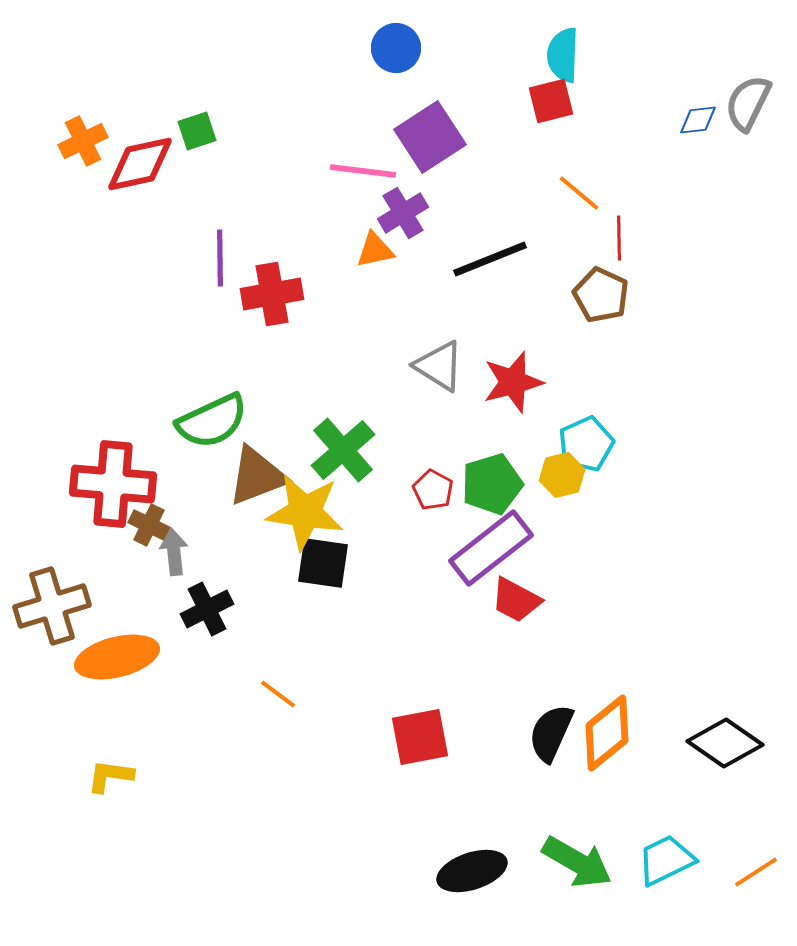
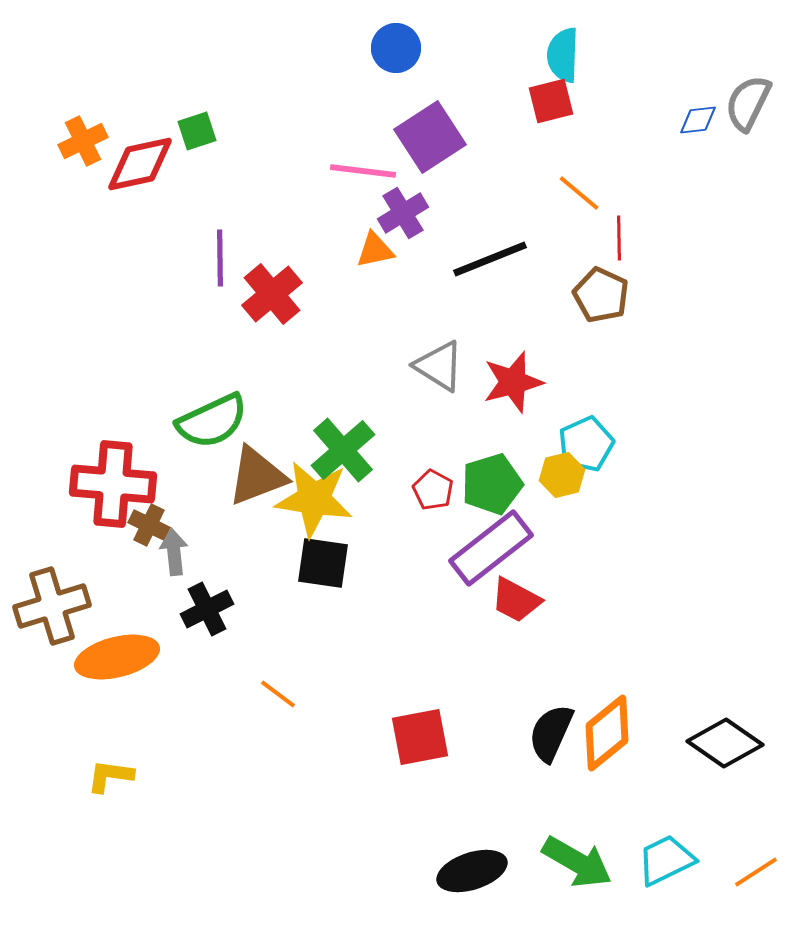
red cross at (272, 294): rotated 30 degrees counterclockwise
yellow star at (305, 512): moved 9 px right, 13 px up
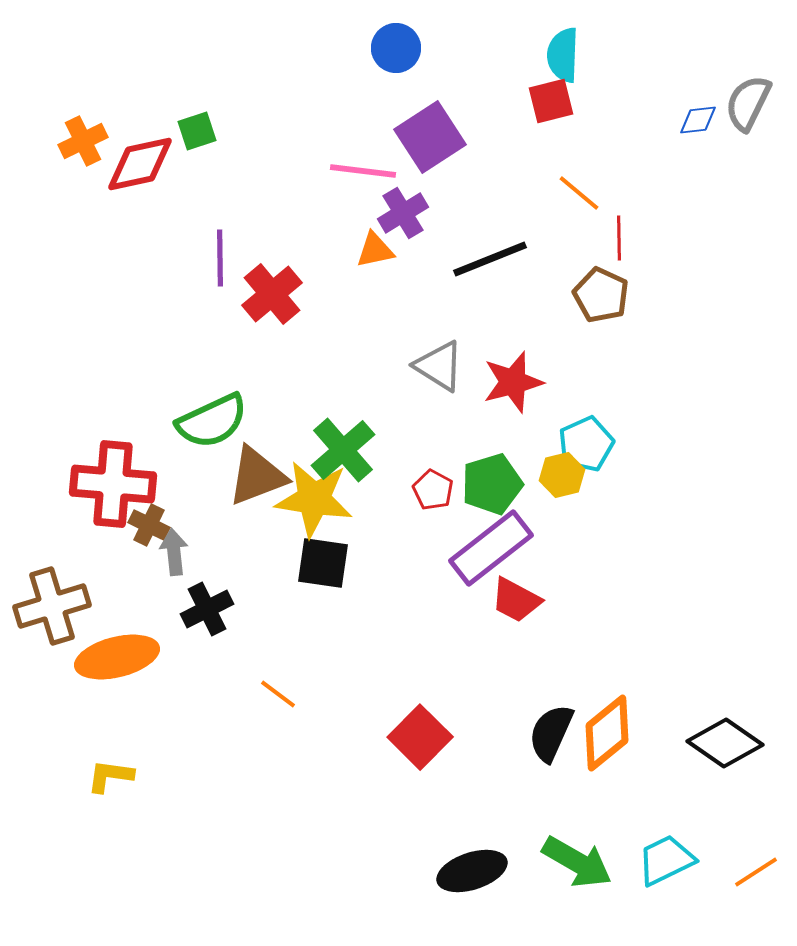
red square at (420, 737): rotated 34 degrees counterclockwise
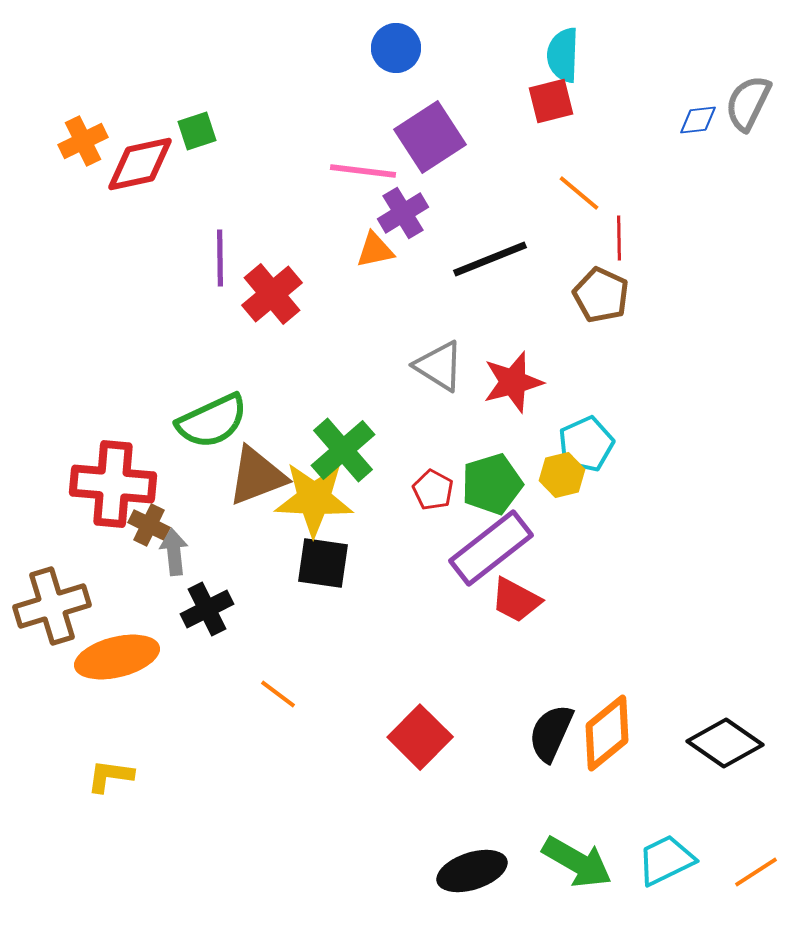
yellow star at (314, 499): rotated 6 degrees counterclockwise
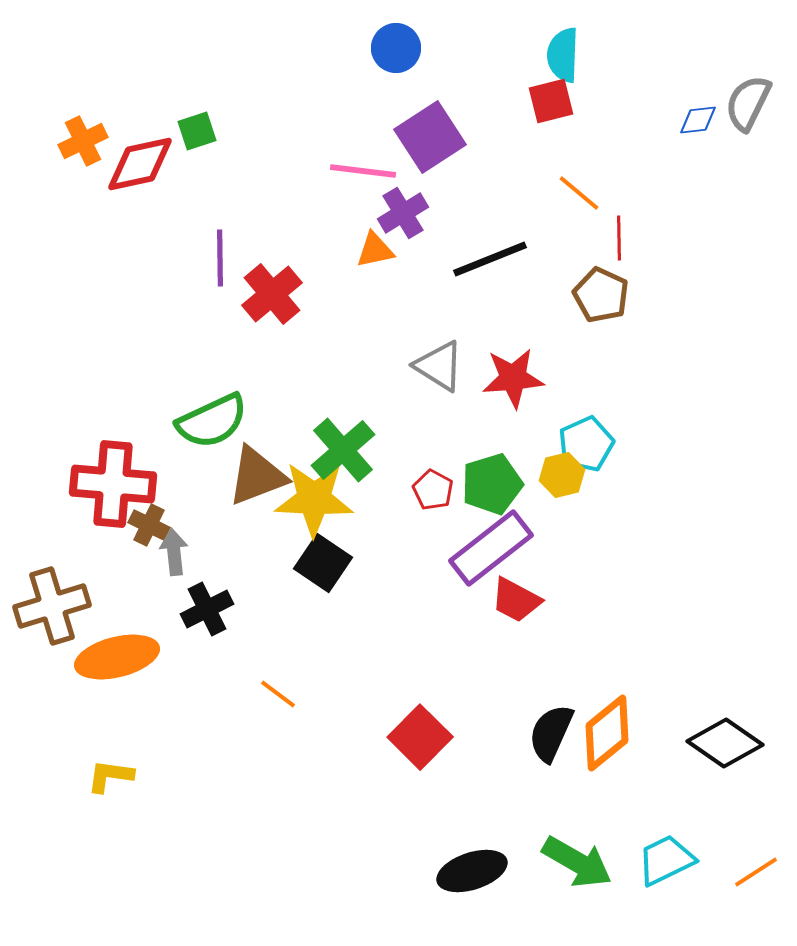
red star at (513, 382): moved 4 px up; rotated 10 degrees clockwise
black square at (323, 563): rotated 26 degrees clockwise
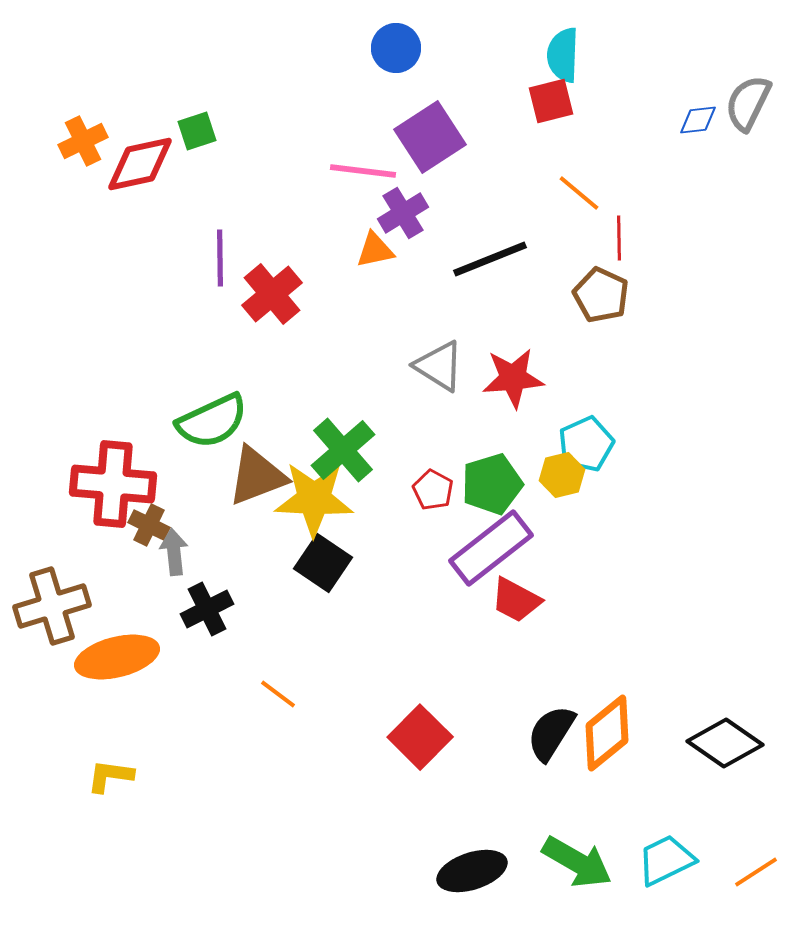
black semicircle at (551, 733): rotated 8 degrees clockwise
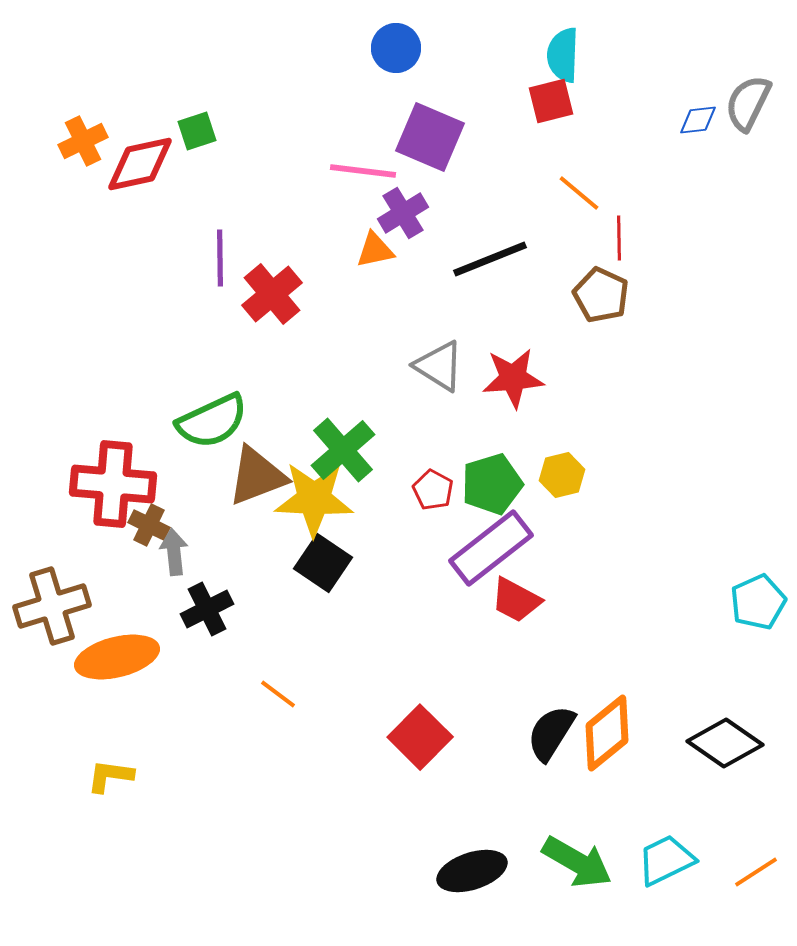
purple square at (430, 137): rotated 34 degrees counterclockwise
cyan pentagon at (586, 444): moved 172 px right, 158 px down
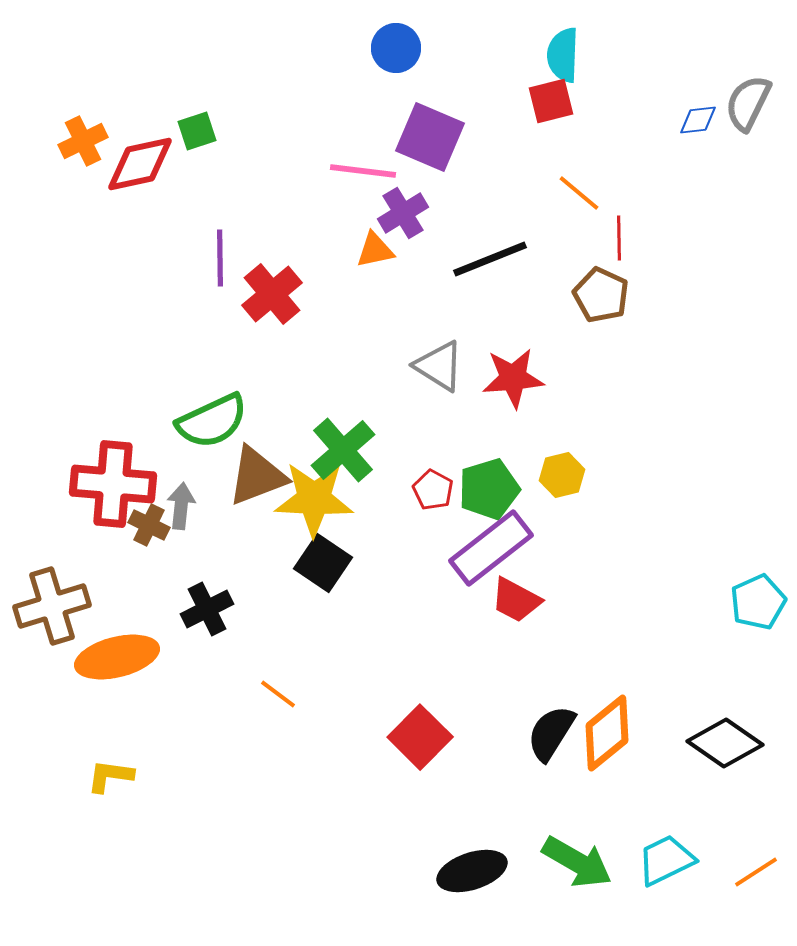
green pentagon at (492, 484): moved 3 px left, 5 px down
gray arrow at (174, 552): moved 7 px right, 46 px up; rotated 12 degrees clockwise
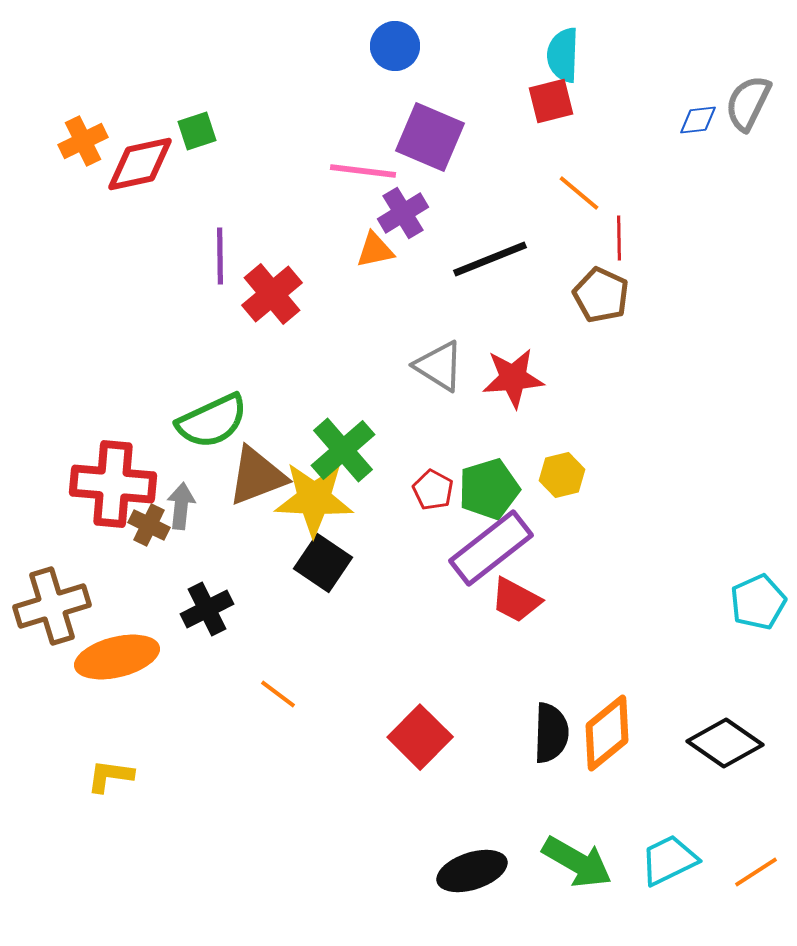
blue circle at (396, 48): moved 1 px left, 2 px up
purple line at (220, 258): moved 2 px up
black semicircle at (551, 733): rotated 150 degrees clockwise
cyan trapezoid at (666, 860): moved 3 px right
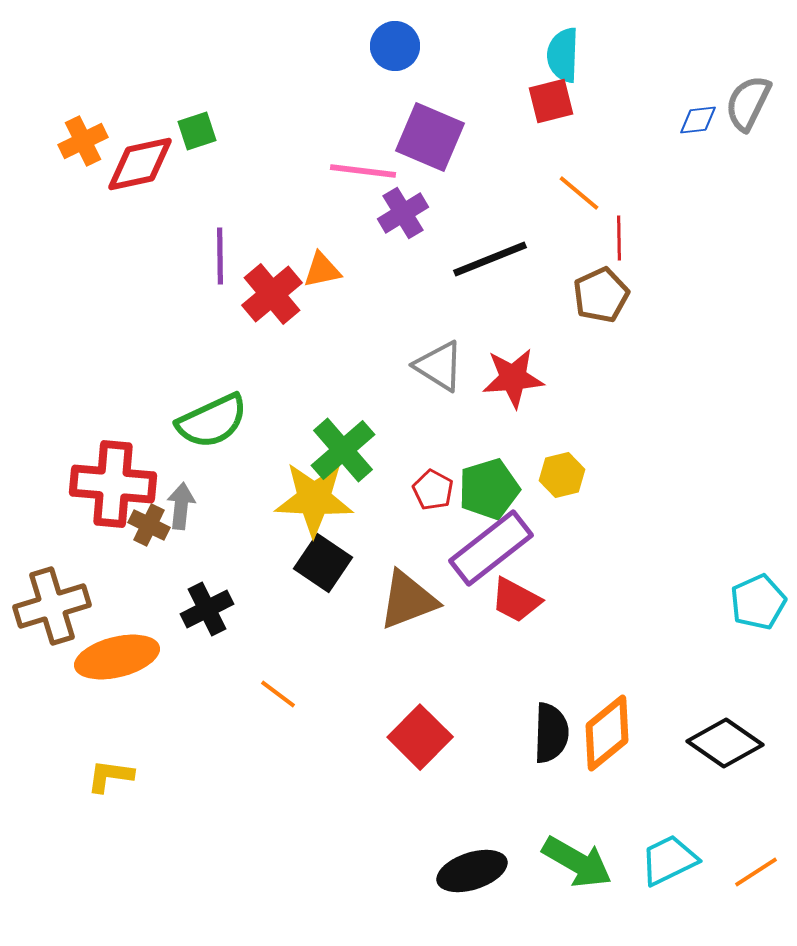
orange triangle at (375, 250): moved 53 px left, 20 px down
brown pentagon at (601, 295): rotated 22 degrees clockwise
brown triangle at (257, 476): moved 151 px right, 124 px down
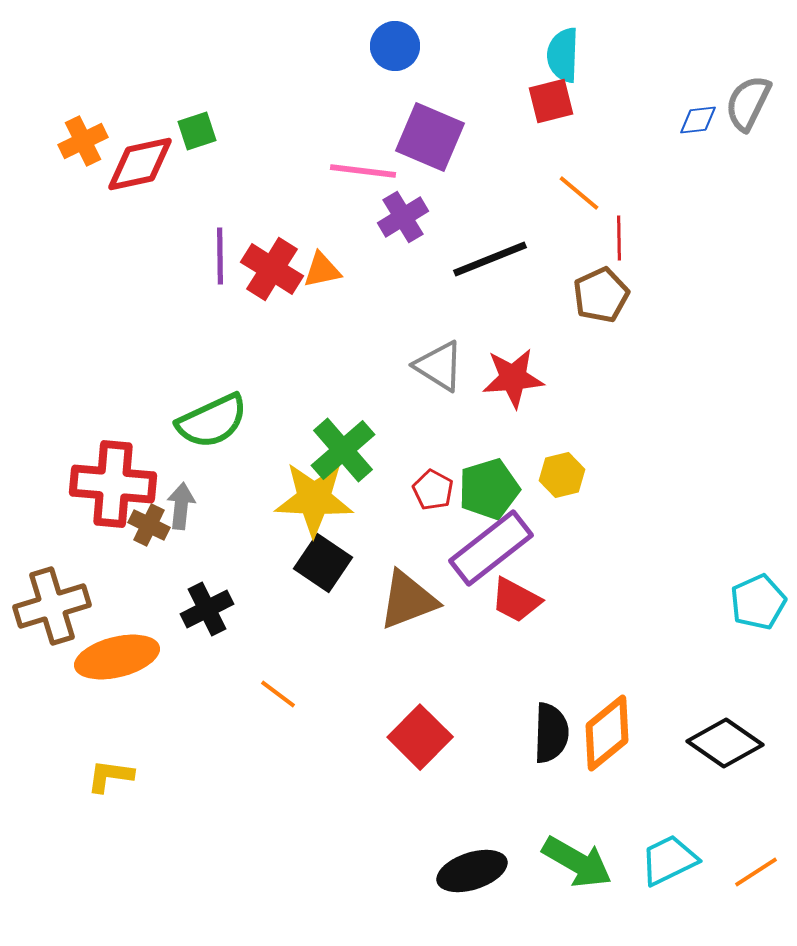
purple cross at (403, 213): moved 4 px down
red cross at (272, 294): moved 25 px up; rotated 18 degrees counterclockwise
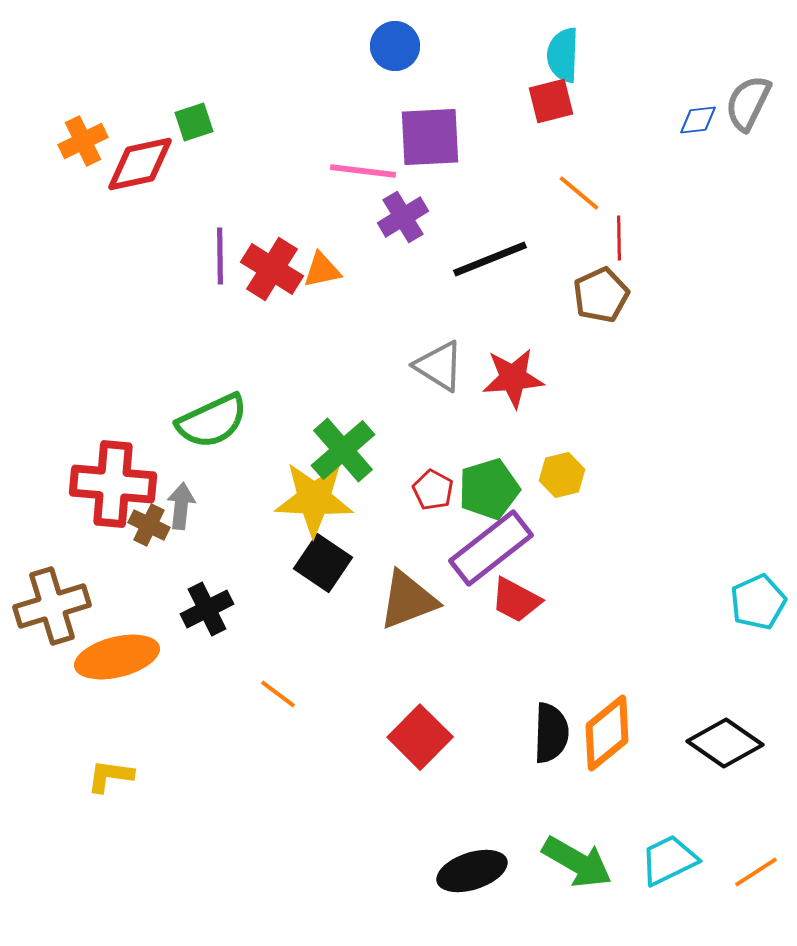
green square at (197, 131): moved 3 px left, 9 px up
purple square at (430, 137): rotated 26 degrees counterclockwise
